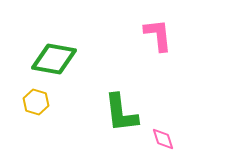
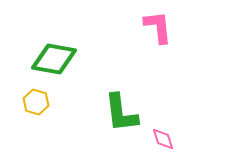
pink L-shape: moved 8 px up
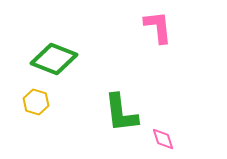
green diamond: rotated 12 degrees clockwise
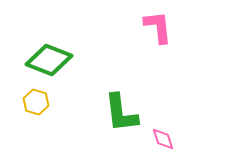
green diamond: moved 5 px left, 1 px down
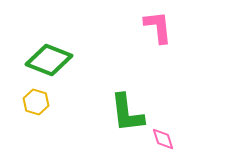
green L-shape: moved 6 px right
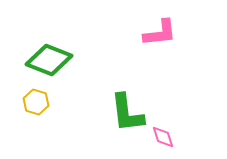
pink L-shape: moved 2 px right, 6 px down; rotated 90 degrees clockwise
pink diamond: moved 2 px up
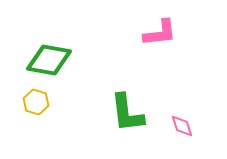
green diamond: rotated 12 degrees counterclockwise
pink diamond: moved 19 px right, 11 px up
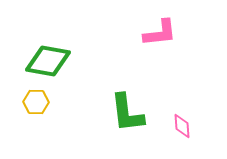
green diamond: moved 1 px left, 1 px down
yellow hexagon: rotated 15 degrees counterclockwise
pink diamond: rotated 15 degrees clockwise
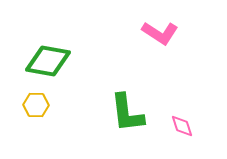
pink L-shape: rotated 39 degrees clockwise
yellow hexagon: moved 3 px down
pink diamond: rotated 15 degrees counterclockwise
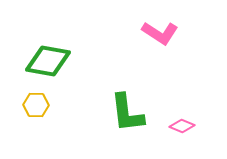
pink diamond: rotated 50 degrees counterclockwise
